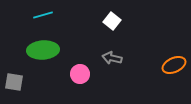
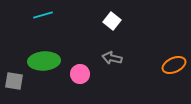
green ellipse: moved 1 px right, 11 px down
gray square: moved 1 px up
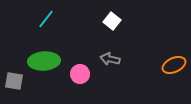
cyan line: moved 3 px right, 4 px down; rotated 36 degrees counterclockwise
gray arrow: moved 2 px left, 1 px down
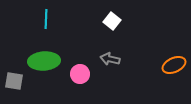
cyan line: rotated 36 degrees counterclockwise
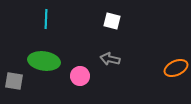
white square: rotated 24 degrees counterclockwise
green ellipse: rotated 12 degrees clockwise
orange ellipse: moved 2 px right, 3 px down
pink circle: moved 2 px down
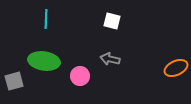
gray square: rotated 24 degrees counterclockwise
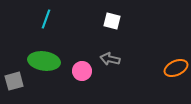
cyan line: rotated 18 degrees clockwise
pink circle: moved 2 px right, 5 px up
